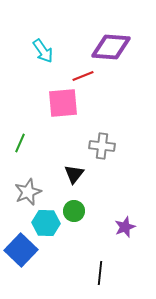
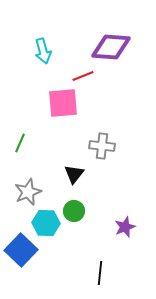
cyan arrow: rotated 20 degrees clockwise
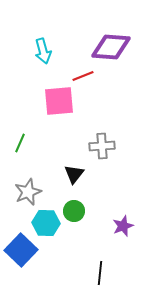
pink square: moved 4 px left, 2 px up
gray cross: rotated 10 degrees counterclockwise
purple star: moved 2 px left, 1 px up
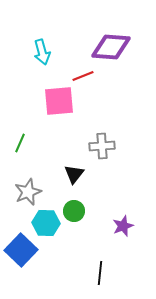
cyan arrow: moved 1 px left, 1 px down
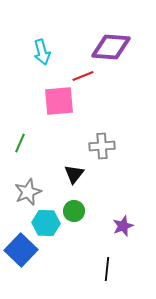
black line: moved 7 px right, 4 px up
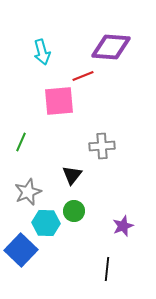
green line: moved 1 px right, 1 px up
black triangle: moved 2 px left, 1 px down
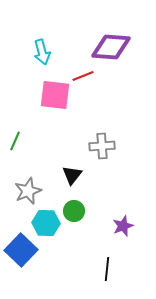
pink square: moved 4 px left, 6 px up; rotated 12 degrees clockwise
green line: moved 6 px left, 1 px up
gray star: moved 1 px up
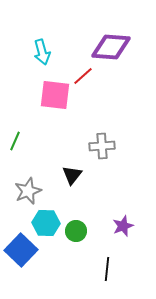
red line: rotated 20 degrees counterclockwise
green circle: moved 2 px right, 20 px down
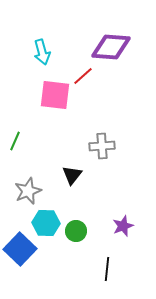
blue square: moved 1 px left, 1 px up
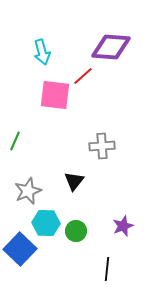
black triangle: moved 2 px right, 6 px down
